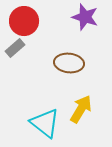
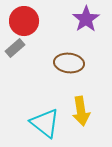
purple star: moved 1 px right, 2 px down; rotated 20 degrees clockwise
yellow arrow: moved 2 px down; rotated 140 degrees clockwise
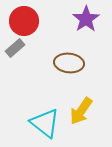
yellow arrow: rotated 44 degrees clockwise
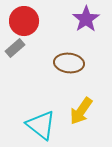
cyan triangle: moved 4 px left, 2 px down
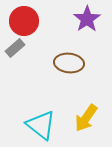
purple star: moved 1 px right
yellow arrow: moved 5 px right, 7 px down
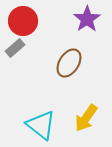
red circle: moved 1 px left
brown ellipse: rotated 64 degrees counterclockwise
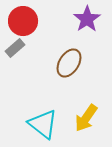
cyan triangle: moved 2 px right, 1 px up
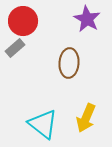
purple star: rotated 8 degrees counterclockwise
brown ellipse: rotated 28 degrees counterclockwise
yellow arrow: rotated 12 degrees counterclockwise
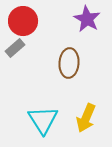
cyan triangle: moved 4 px up; rotated 20 degrees clockwise
